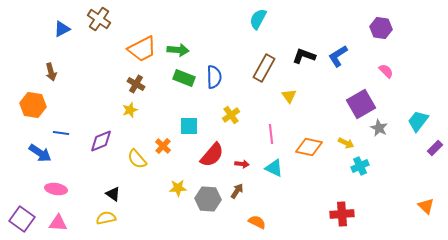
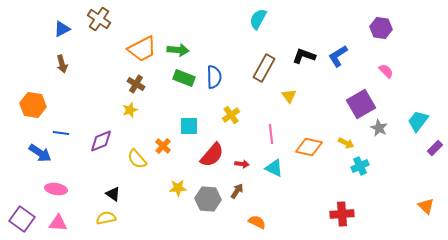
brown arrow at (51, 72): moved 11 px right, 8 px up
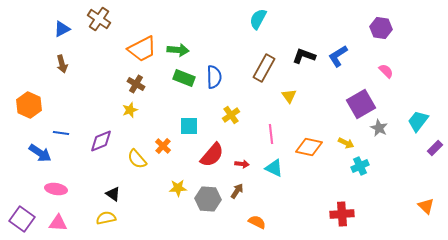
orange hexagon at (33, 105): moved 4 px left; rotated 15 degrees clockwise
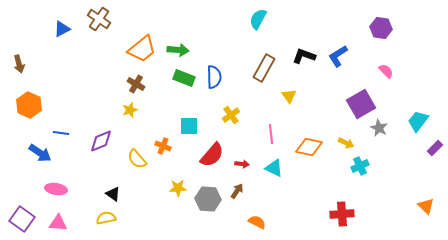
orange trapezoid at (142, 49): rotated 12 degrees counterclockwise
brown arrow at (62, 64): moved 43 px left
orange cross at (163, 146): rotated 21 degrees counterclockwise
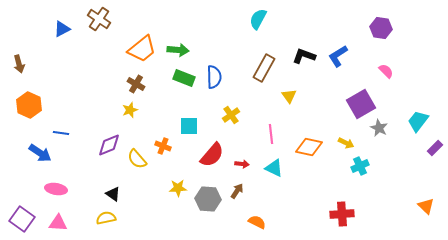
purple diamond at (101, 141): moved 8 px right, 4 px down
